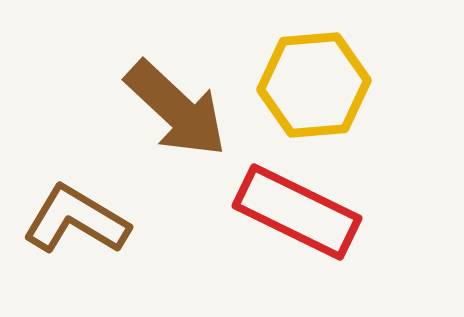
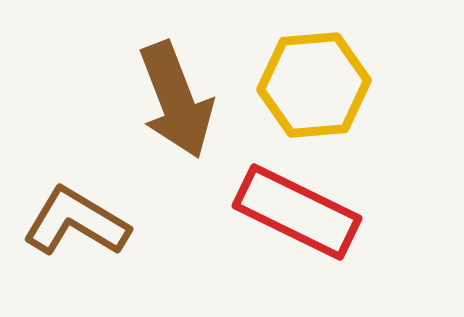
brown arrow: moved 9 px up; rotated 26 degrees clockwise
brown L-shape: moved 2 px down
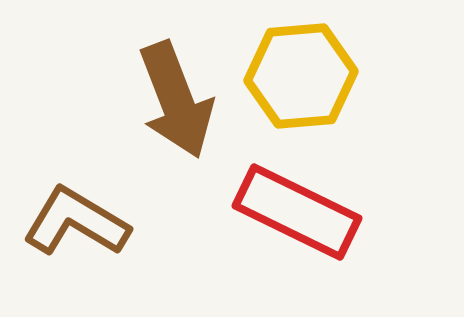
yellow hexagon: moved 13 px left, 9 px up
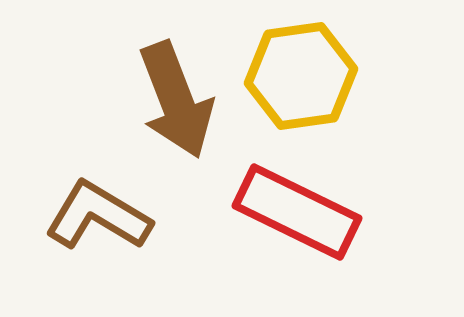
yellow hexagon: rotated 3 degrees counterclockwise
brown L-shape: moved 22 px right, 6 px up
